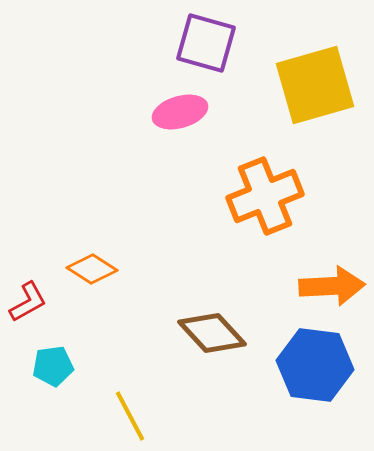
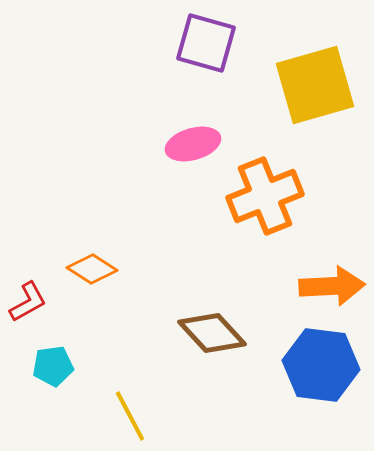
pink ellipse: moved 13 px right, 32 px down
blue hexagon: moved 6 px right
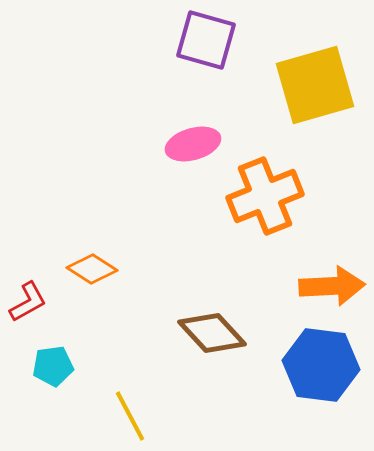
purple square: moved 3 px up
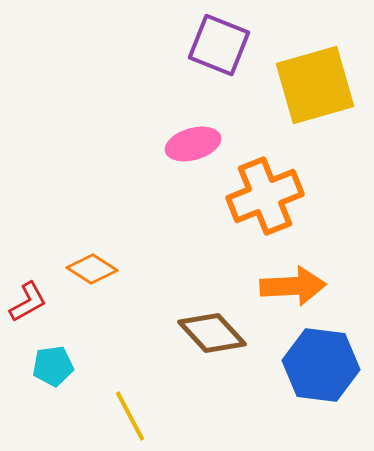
purple square: moved 13 px right, 5 px down; rotated 6 degrees clockwise
orange arrow: moved 39 px left
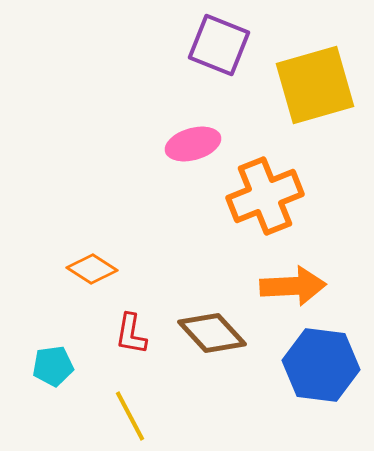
red L-shape: moved 103 px right, 32 px down; rotated 129 degrees clockwise
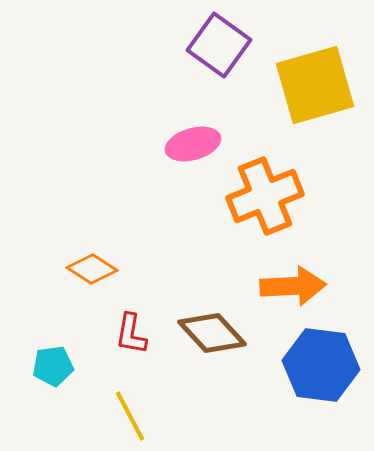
purple square: rotated 14 degrees clockwise
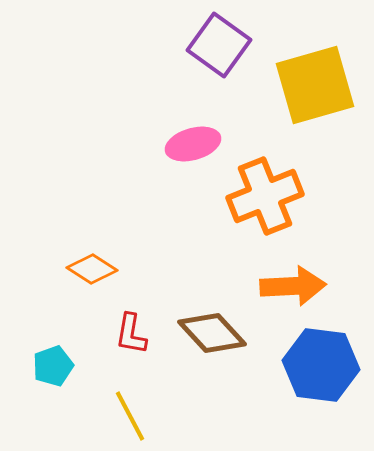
cyan pentagon: rotated 12 degrees counterclockwise
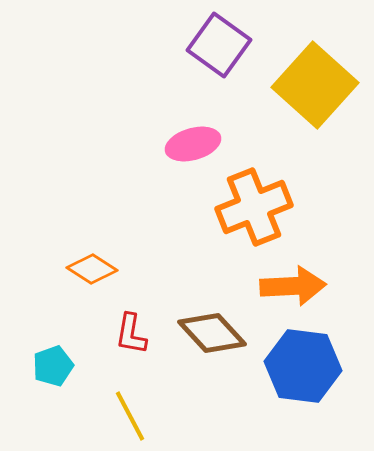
yellow square: rotated 32 degrees counterclockwise
orange cross: moved 11 px left, 11 px down
blue hexagon: moved 18 px left, 1 px down
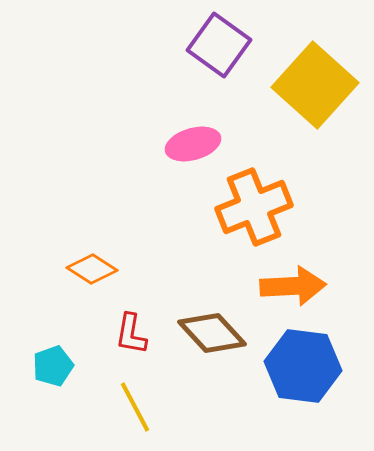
yellow line: moved 5 px right, 9 px up
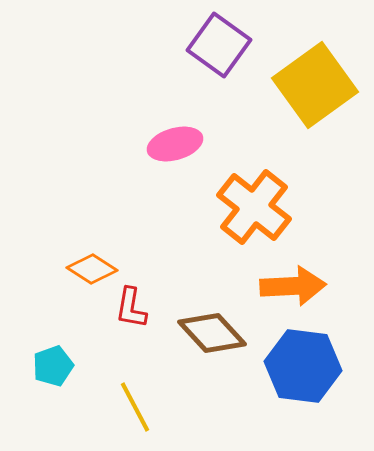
yellow square: rotated 12 degrees clockwise
pink ellipse: moved 18 px left
orange cross: rotated 30 degrees counterclockwise
red L-shape: moved 26 px up
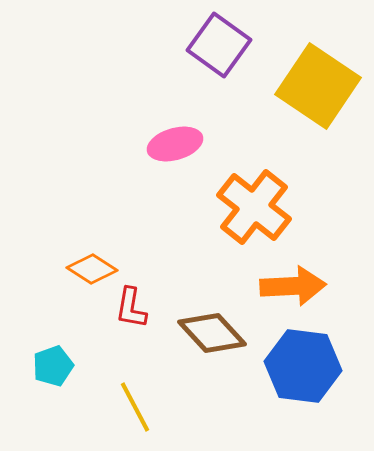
yellow square: moved 3 px right, 1 px down; rotated 20 degrees counterclockwise
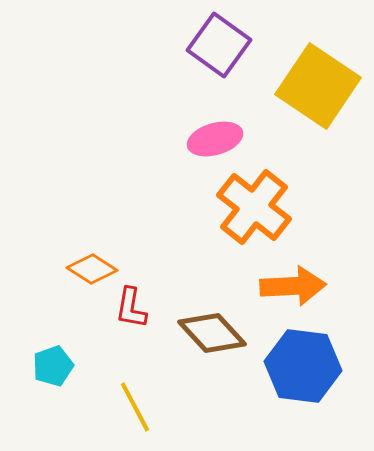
pink ellipse: moved 40 px right, 5 px up
